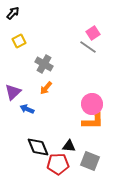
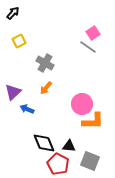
gray cross: moved 1 px right, 1 px up
pink circle: moved 10 px left
black diamond: moved 6 px right, 4 px up
red pentagon: rotated 30 degrees clockwise
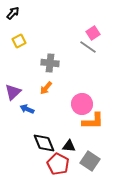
gray cross: moved 5 px right; rotated 24 degrees counterclockwise
gray square: rotated 12 degrees clockwise
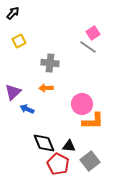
orange arrow: rotated 48 degrees clockwise
gray square: rotated 18 degrees clockwise
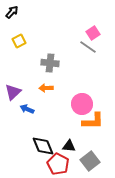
black arrow: moved 1 px left, 1 px up
black diamond: moved 1 px left, 3 px down
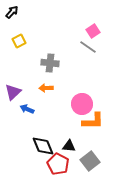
pink square: moved 2 px up
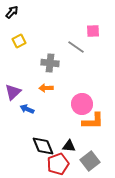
pink square: rotated 32 degrees clockwise
gray line: moved 12 px left
red pentagon: rotated 25 degrees clockwise
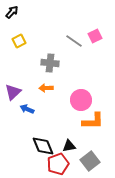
pink square: moved 2 px right, 5 px down; rotated 24 degrees counterclockwise
gray line: moved 2 px left, 6 px up
pink circle: moved 1 px left, 4 px up
black triangle: rotated 16 degrees counterclockwise
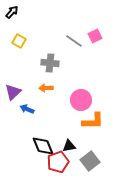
yellow square: rotated 32 degrees counterclockwise
red pentagon: moved 2 px up
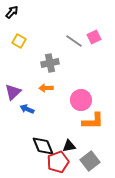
pink square: moved 1 px left, 1 px down
gray cross: rotated 18 degrees counterclockwise
